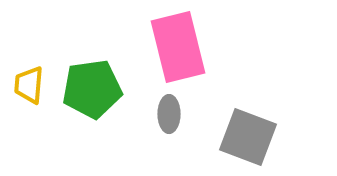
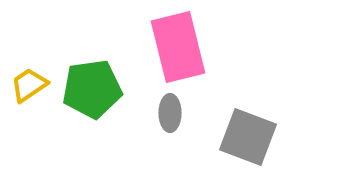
yellow trapezoid: rotated 51 degrees clockwise
gray ellipse: moved 1 px right, 1 px up
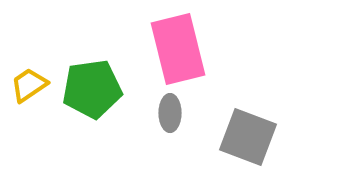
pink rectangle: moved 2 px down
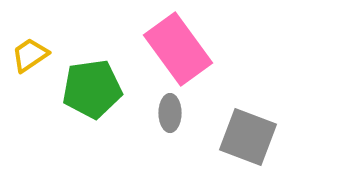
pink rectangle: rotated 22 degrees counterclockwise
yellow trapezoid: moved 1 px right, 30 px up
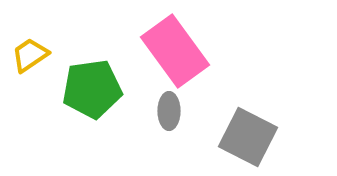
pink rectangle: moved 3 px left, 2 px down
gray ellipse: moved 1 px left, 2 px up
gray square: rotated 6 degrees clockwise
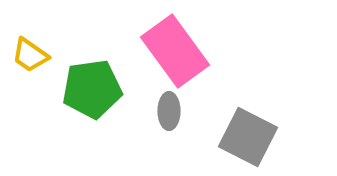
yellow trapezoid: rotated 111 degrees counterclockwise
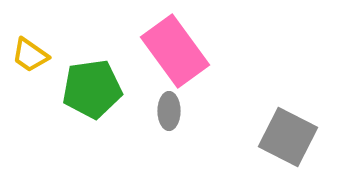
gray square: moved 40 px right
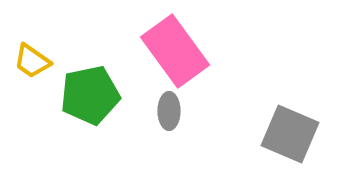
yellow trapezoid: moved 2 px right, 6 px down
green pentagon: moved 2 px left, 6 px down; rotated 4 degrees counterclockwise
gray square: moved 2 px right, 3 px up; rotated 4 degrees counterclockwise
